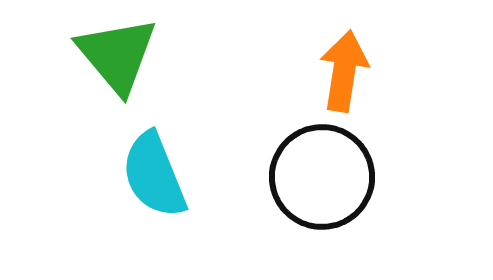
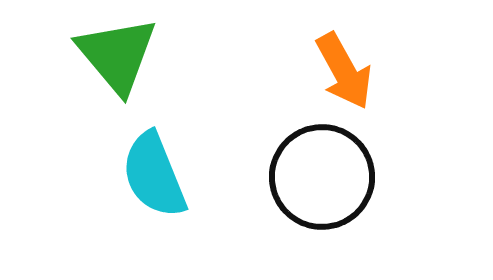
orange arrow: rotated 142 degrees clockwise
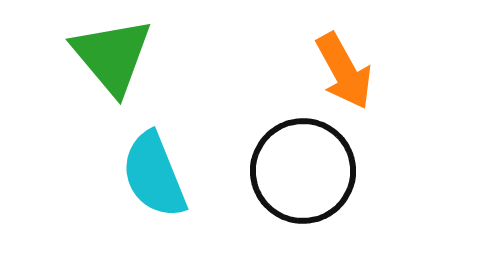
green triangle: moved 5 px left, 1 px down
black circle: moved 19 px left, 6 px up
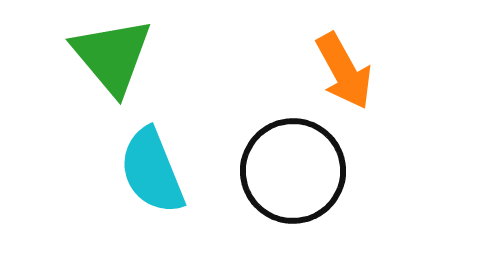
black circle: moved 10 px left
cyan semicircle: moved 2 px left, 4 px up
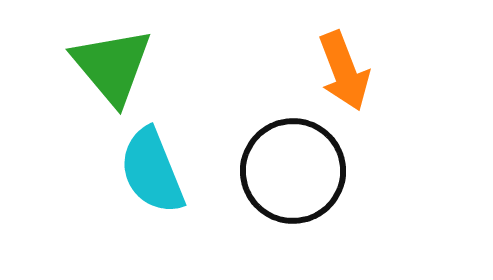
green triangle: moved 10 px down
orange arrow: rotated 8 degrees clockwise
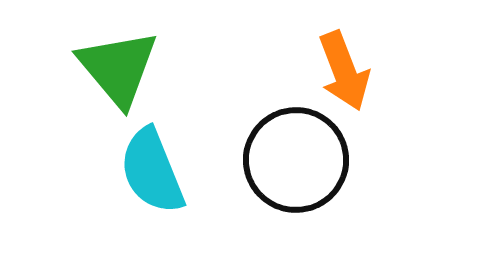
green triangle: moved 6 px right, 2 px down
black circle: moved 3 px right, 11 px up
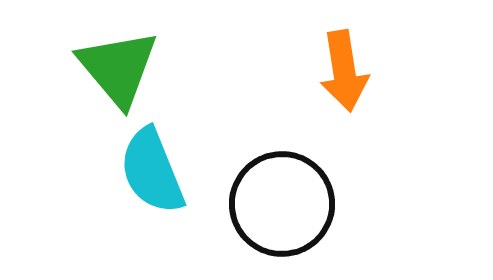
orange arrow: rotated 12 degrees clockwise
black circle: moved 14 px left, 44 px down
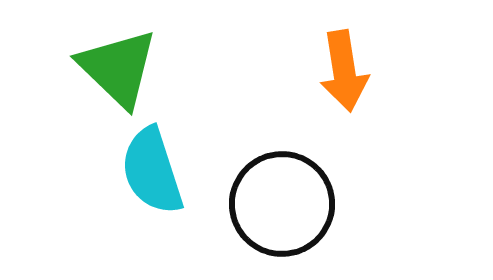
green triangle: rotated 6 degrees counterclockwise
cyan semicircle: rotated 4 degrees clockwise
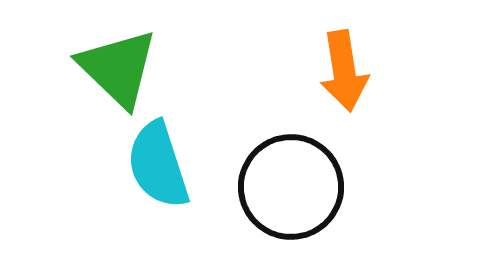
cyan semicircle: moved 6 px right, 6 px up
black circle: moved 9 px right, 17 px up
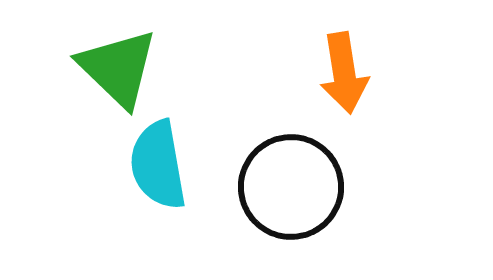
orange arrow: moved 2 px down
cyan semicircle: rotated 8 degrees clockwise
